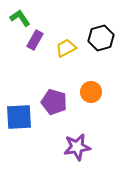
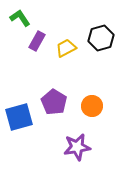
purple rectangle: moved 2 px right, 1 px down
orange circle: moved 1 px right, 14 px down
purple pentagon: rotated 15 degrees clockwise
blue square: rotated 12 degrees counterclockwise
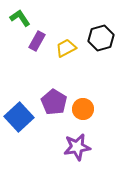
orange circle: moved 9 px left, 3 px down
blue square: rotated 28 degrees counterclockwise
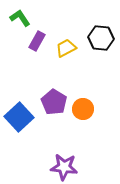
black hexagon: rotated 20 degrees clockwise
purple star: moved 13 px left, 20 px down; rotated 16 degrees clockwise
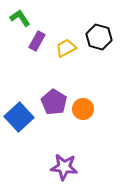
black hexagon: moved 2 px left, 1 px up; rotated 10 degrees clockwise
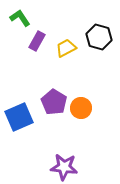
orange circle: moved 2 px left, 1 px up
blue square: rotated 20 degrees clockwise
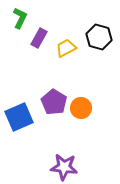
green L-shape: rotated 60 degrees clockwise
purple rectangle: moved 2 px right, 3 px up
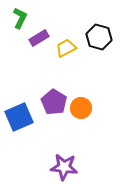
purple rectangle: rotated 30 degrees clockwise
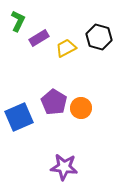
green L-shape: moved 2 px left, 3 px down
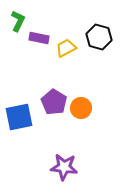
purple rectangle: rotated 42 degrees clockwise
blue square: rotated 12 degrees clockwise
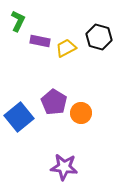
purple rectangle: moved 1 px right, 3 px down
orange circle: moved 5 px down
blue square: rotated 28 degrees counterclockwise
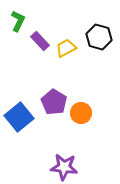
purple rectangle: rotated 36 degrees clockwise
